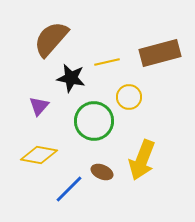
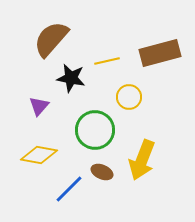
yellow line: moved 1 px up
green circle: moved 1 px right, 9 px down
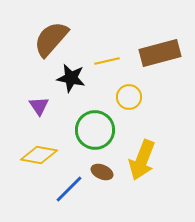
purple triangle: rotated 15 degrees counterclockwise
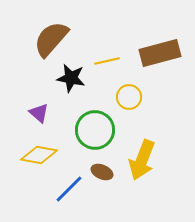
purple triangle: moved 7 px down; rotated 15 degrees counterclockwise
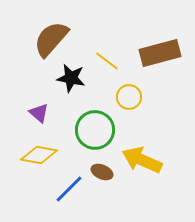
yellow line: rotated 50 degrees clockwise
yellow arrow: rotated 93 degrees clockwise
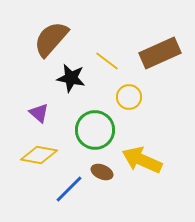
brown rectangle: rotated 9 degrees counterclockwise
